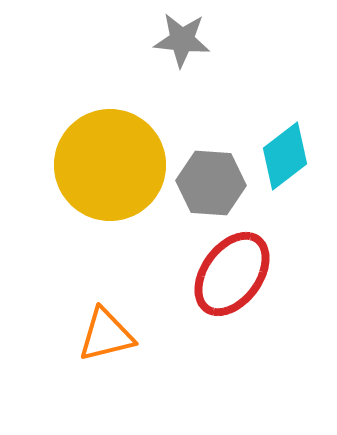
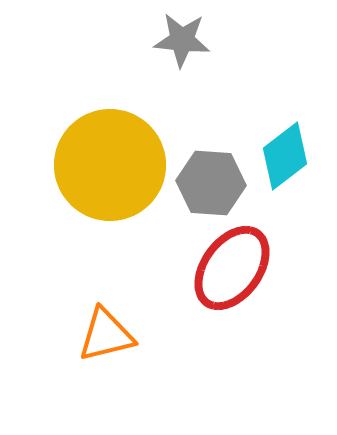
red ellipse: moved 6 px up
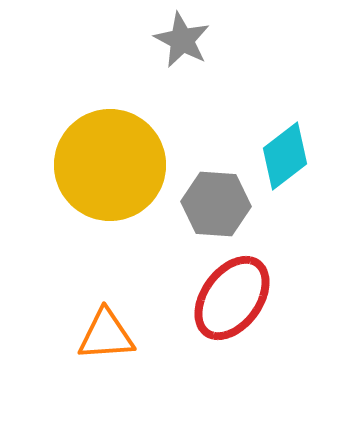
gray star: rotated 22 degrees clockwise
gray hexagon: moved 5 px right, 21 px down
red ellipse: moved 30 px down
orange triangle: rotated 10 degrees clockwise
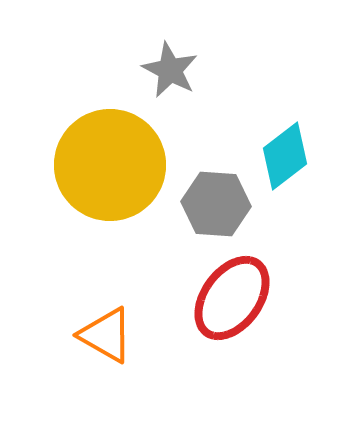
gray star: moved 12 px left, 30 px down
orange triangle: rotated 34 degrees clockwise
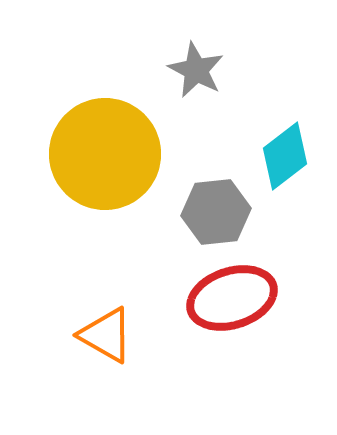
gray star: moved 26 px right
yellow circle: moved 5 px left, 11 px up
gray hexagon: moved 8 px down; rotated 10 degrees counterclockwise
red ellipse: rotated 36 degrees clockwise
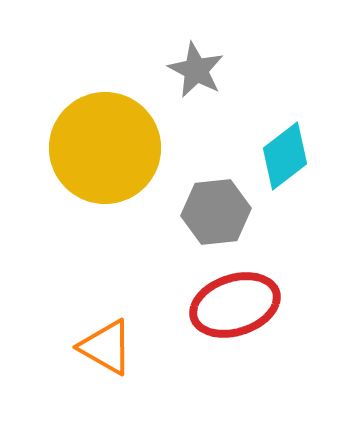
yellow circle: moved 6 px up
red ellipse: moved 3 px right, 7 px down
orange triangle: moved 12 px down
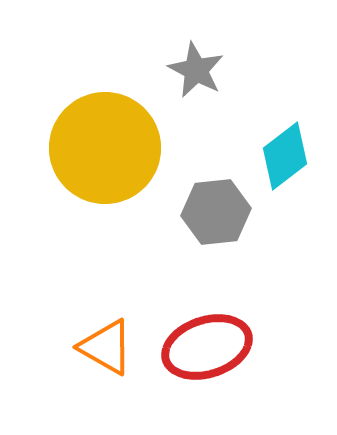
red ellipse: moved 28 px left, 42 px down
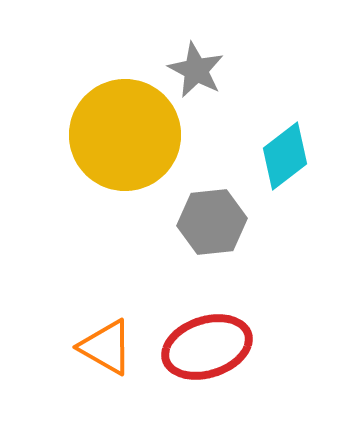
yellow circle: moved 20 px right, 13 px up
gray hexagon: moved 4 px left, 10 px down
